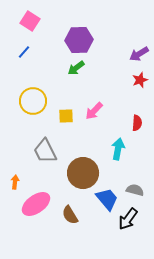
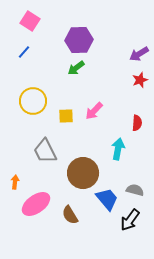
black arrow: moved 2 px right, 1 px down
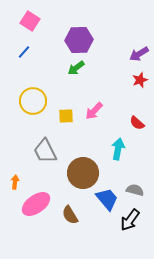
red semicircle: rotated 126 degrees clockwise
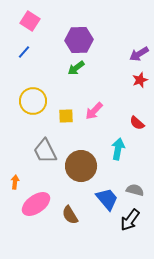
brown circle: moved 2 px left, 7 px up
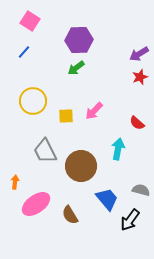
red star: moved 3 px up
gray semicircle: moved 6 px right
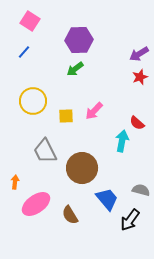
green arrow: moved 1 px left, 1 px down
cyan arrow: moved 4 px right, 8 px up
brown circle: moved 1 px right, 2 px down
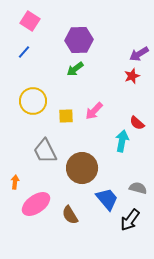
red star: moved 8 px left, 1 px up
gray semicircle: moved 3 px left, 2 px up
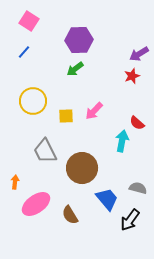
pink square: moved 1 px left
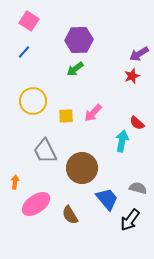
pink arrow: moved 1 px left, 2 px down
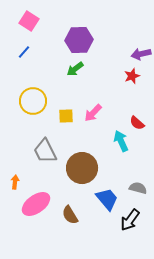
purple arrow: moved 2 px right; rotated 18 degrees clockwise
cyan arrow: moved 1 px left; rotated 35 degrees counterclockwise
